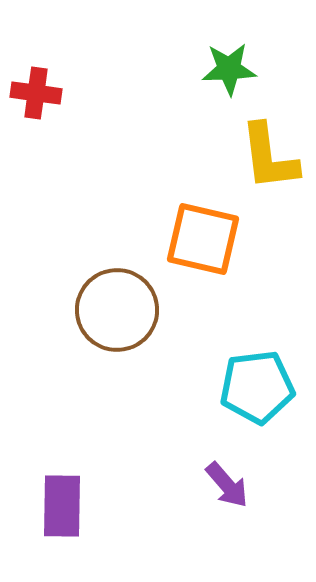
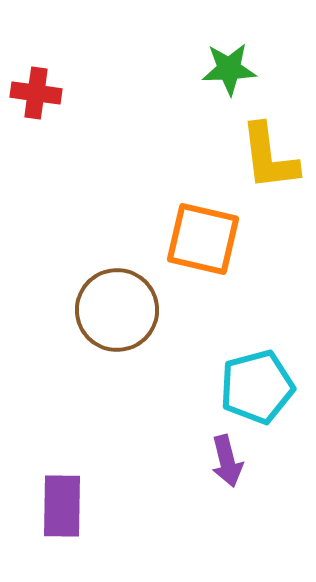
cyan pentagon: rotated 8 degrees counterclockwise
purple arrow: moved 24 px up; rotated 27 degrees clockwise
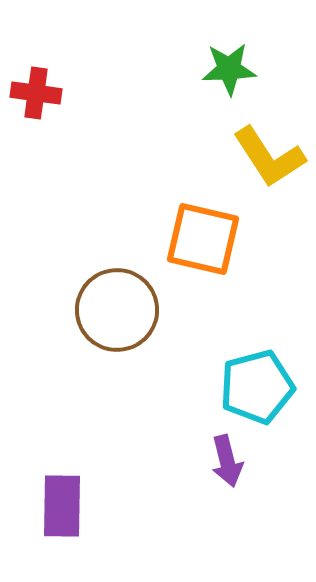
yellow L-shape: rotated 26 degrees counterclockwise
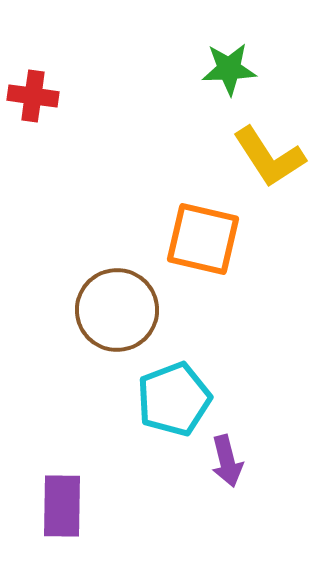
red cross: moved 3 px left, 3 px down
cyan pentagon: moved 83 px left, 12 px down; rotated 6 degrees counterclockwise
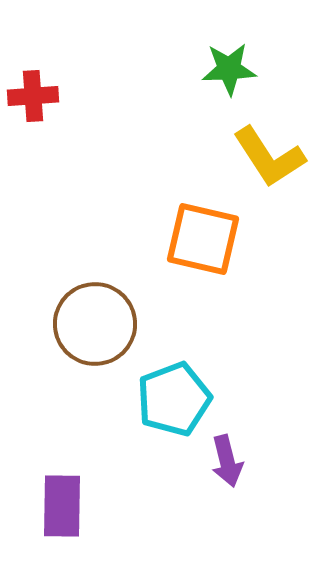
red cross: rotated 12 degrees counterclockwise
brown circle: moved 22 px left, 14 px down
